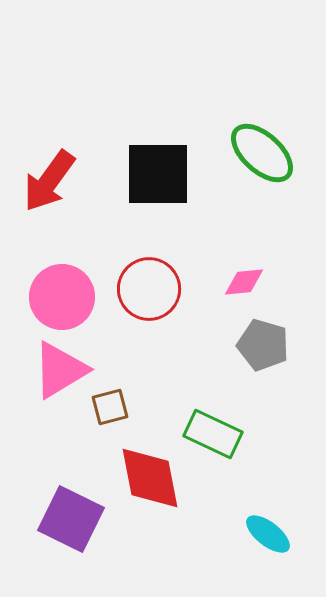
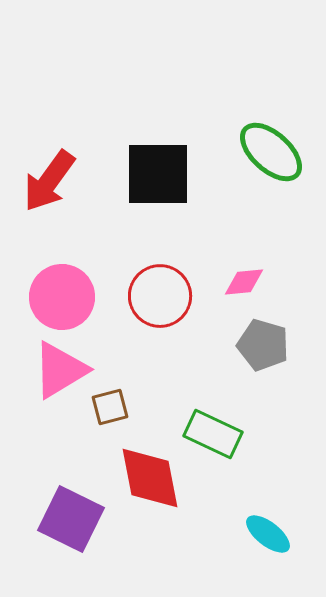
green ellipse: moved 9 px right, 1 px up
red circle: moved 11 px right, 7 px down
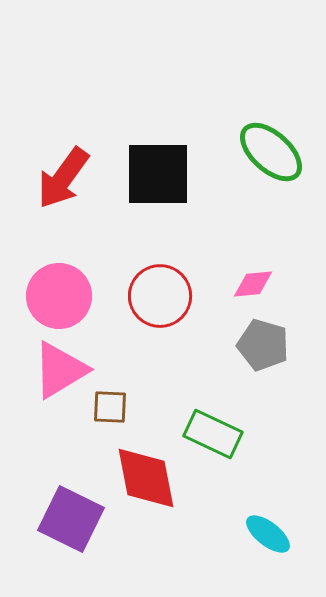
red arrow: moved 14 px right, 3 px up
pink diamond: moved 9 px right, 2 px down
pink circle: moved 3 px left, 1 px up
brown square: rotated 18 degrees clockwise
red diamond: moved 4 px left
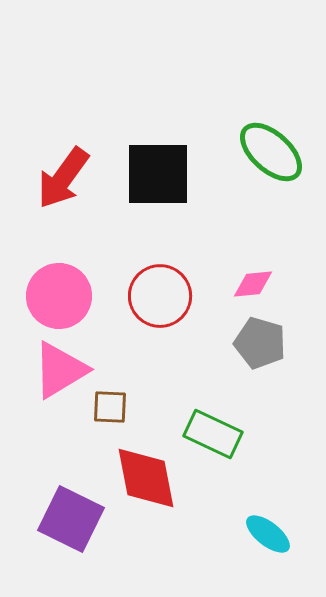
gray pentagon: moved 3 px left, 2 px up
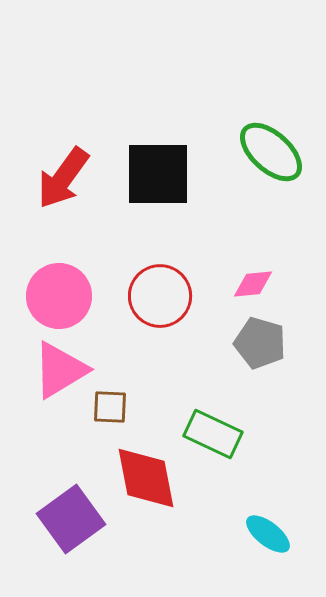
purple square: rotated 28 degrees clockwise
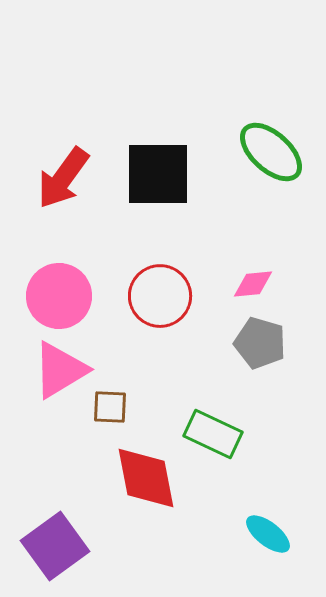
purple square: moved 16 px left, 27 px down
